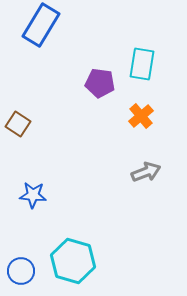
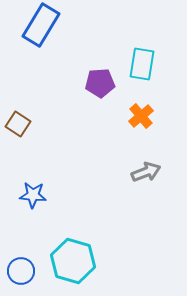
purple pentagon: rotated 12 degrees counterclockwise
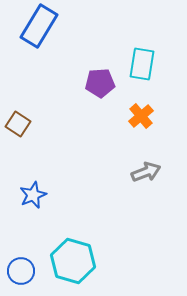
blue rectangle: moved 2 px left, 1 px down
blue star: rotated 28 degrees counterclockwise
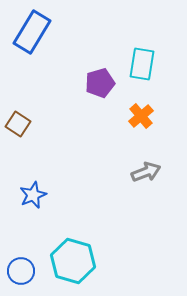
blue rectangle: moved 7 px left, 6 px down
purple pentagon: rotated 12 degrees counterclockwise
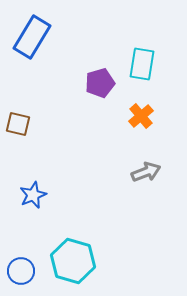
blue rectangle: moved 5 px down
brown square: rotated 20 degrees counterclockwise
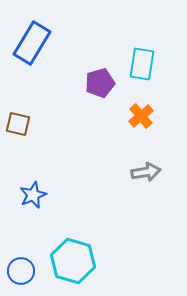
blue rectangle: moved 6 px down
gray arrow: rotated 12 degrees clockwise
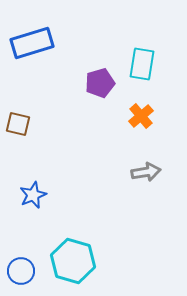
blue rectangle: rotated 42 degrees clockwise
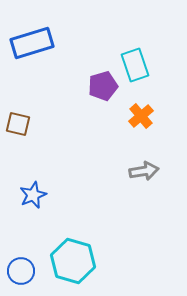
cyan rectangle: moved 7 px left, 1 px down; rotated 28 degrees counterclockwise
purple pentagon: moved 3 px right, 3 px down
gray arrow: moved 2 px left, 1 px up
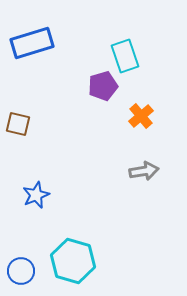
cyan rectangle: moved 10 px left, 9 px up
blue star: moved 3 px right
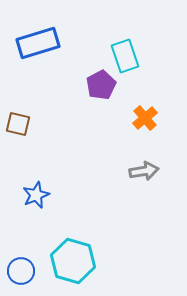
blue rectangle: moved 6 px right
purple pentagon: moved 2 px left, 1 px up; rotated 12 degrees counterclockwise
orange cross: moved 4 px right, 2 px down
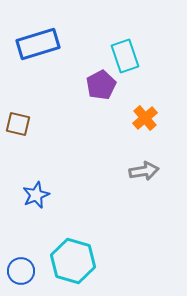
blue rectangle: moved 1 px down
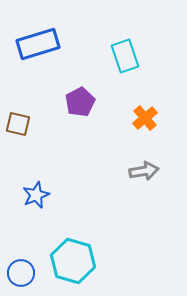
purple pentagon: moved 21 px left, 17 px down
blue circle: moved 2 px down
